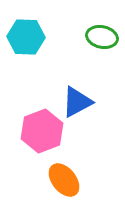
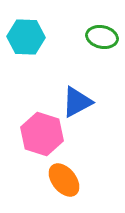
pink hexagon: moved 3 px down; rotated 21 degrees counterclockwise
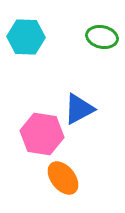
blue triangle: moved 2 px right, 7 px down
pink hexagon: rotated 9 degrees counterclockwise
orange ellipse: moved 1 px left, 2 px up
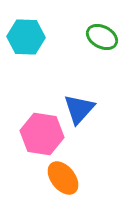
green ellipse: rotated 16 degrees clockwise
blue triangle: rotated 20 degrees counterclockwise
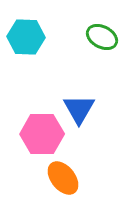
blue triangle: rotated 12 degrees counterclockwise
pink hexagon: rotated 9 degrees counterclockwise
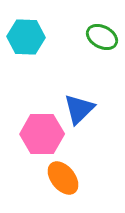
blue triangle: rotated 16 degrees clockwise
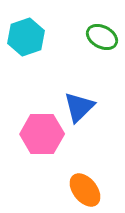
cyan hexagon: rotated 21 degrees counterclockwise
blue triangle: moved 2 px up
orange ellipse: moved 22 px right, 12 px down
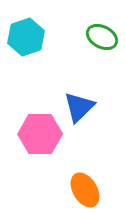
pink hexagon: moved 2 px left
orange ellipse: rotated 8 degrees clockwise
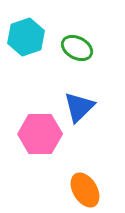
green ellipse: moved 25 px left, 11 px down
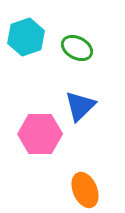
blue triangle: moved 1 px right, 1 px up
orange ellipse: rotated 8 degrees clockwise
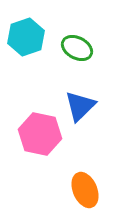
pink hexagon: rotated 12 degrees clockwise
